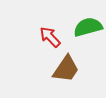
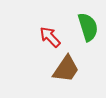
green semicircle: rotated 88 degrees clockwise
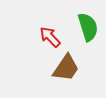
brown trapezoid: moved 1 px up
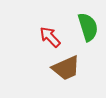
brown trapezoid: rotated 32 degrees clockwise
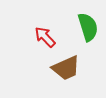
red arrow: moved 5 px left
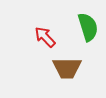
brown trapezoid: moved 1 px right; rotated 24 degrees clockwise
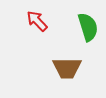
red arrow: moved 8 px left, 16 px up
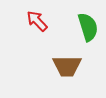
brown trapezoid: moved 2 px up
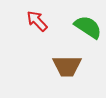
green semicircle: rotated 40 degrees counterclockwise
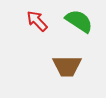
green semicircle: moved 9 px left, 6 px up
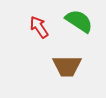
red arrow: moved 2 px right, 6 px down; rotated 10 degrees clockwise
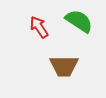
brown trapezoid: moved 3 px left
